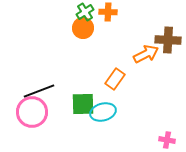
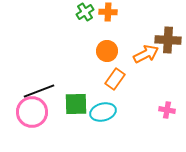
orange circle: moved 24 px right, 23 px down
green square: moved 7 px left
pink cross: moved 30 px up
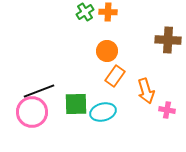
orange arrow: moved 37 px down; rotated 100 degrees clockwise
orange rectangle: moved 3 px up
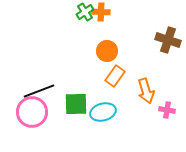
orange cross: moved 7 px left
brown cross: rotated 15 degrees clockwise
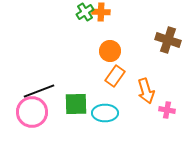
orange circle: moved 3 px right
cyan ellipse: moved 2 px right, 1 px down; rotated 15 degrees clockwise
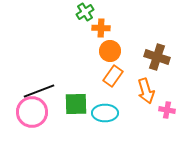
orange cross: moved 16 px down
brown cross: moved 11 px left, 17 px down
orange rectangle: moved 2 px left
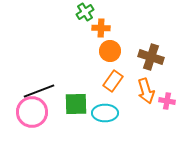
brown cross: moved 6 px left
orange rectangle: moved 5 px down
pink cross: moved 9 px up
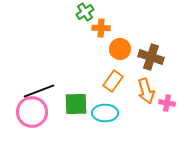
orange circle: moved 10 px right, 2 px up
pink cross: moved 2 px down
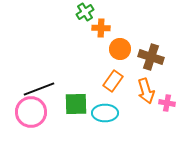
black line: moved 2 px up
pink circle: moved 1 px left
